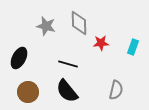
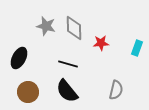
gray diamond: moved 5 px left, 5 px down
cyan rectangle: moved 4 px right, 1 px down
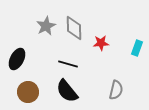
gray star: rotated 30 degrees clockwise
black ellipse: moved 2 px left, 1 px down
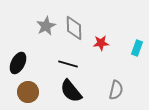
black ellipse: moved 1 px right, 4 px down
black semicircle: moved 4 px right
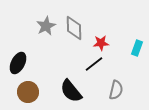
black line: moved 26 px right; rotated 54 degrees counterclockwise
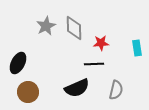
cyan rectangle: rotated 28 degrees counterclockwise
black line: rotated 36 degrees clockwise
black semicircle: moved 6 px right, 3 px up; rotated 75 degrees counterclockwise
